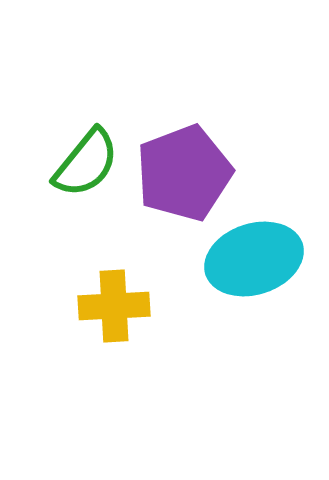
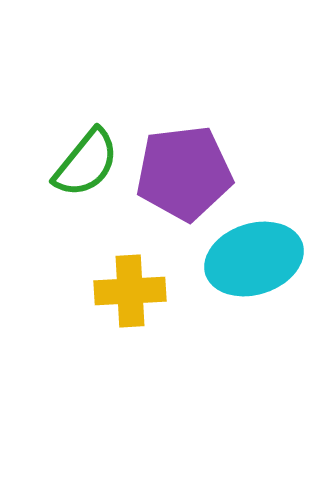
purple pentagon: rotated 14 degrees clockwise
yellow cross: moved 16 px right, 15 px up
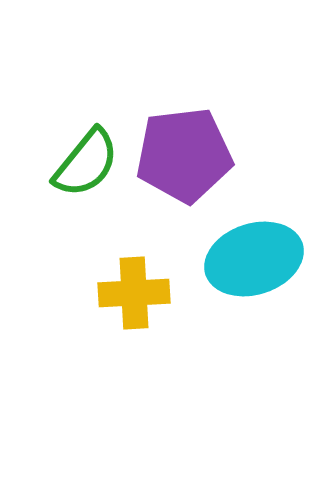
purple pentagon: moved 18 px up
yellow cross: moved 4 px right, 2 px down
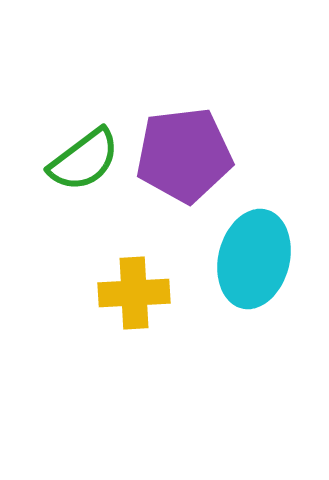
green semicircle: moved 2 px left, 3 px up; rotated 14 degrees clockwise
cyan ellipse: rotated 58 degrees counterclockwise
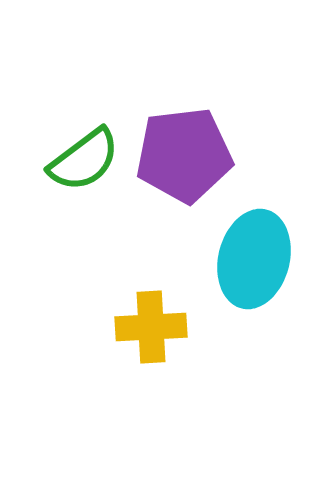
yellow cross: moved 17 px right, 34 px down
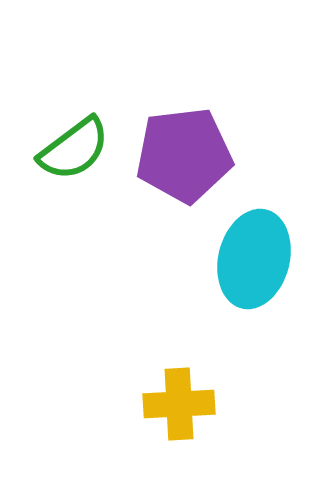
green semicircle: moved 10 px left, 11 px up
yellow cross: moved 28 px right, 77 px down
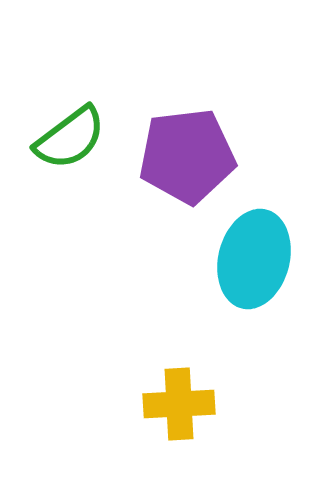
green semicircle: moved 4 px left, 11 px up
purple pentagon: moved 3 px right, 1 px down
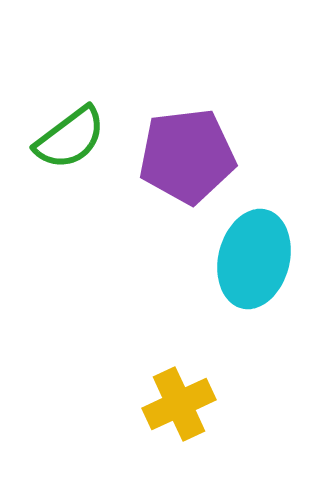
yellow cross: rotated 22 degrees counterclockwise
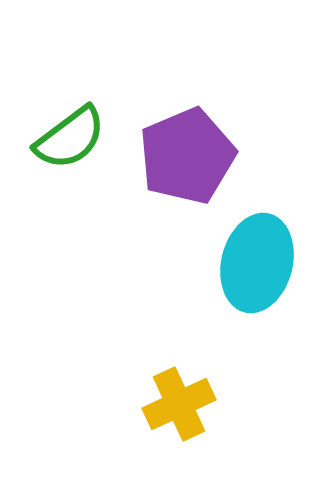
purple pentagon: rotated 16 degrees counterclockwise
cyan ellipse: moved 3 px right, 4 px down
